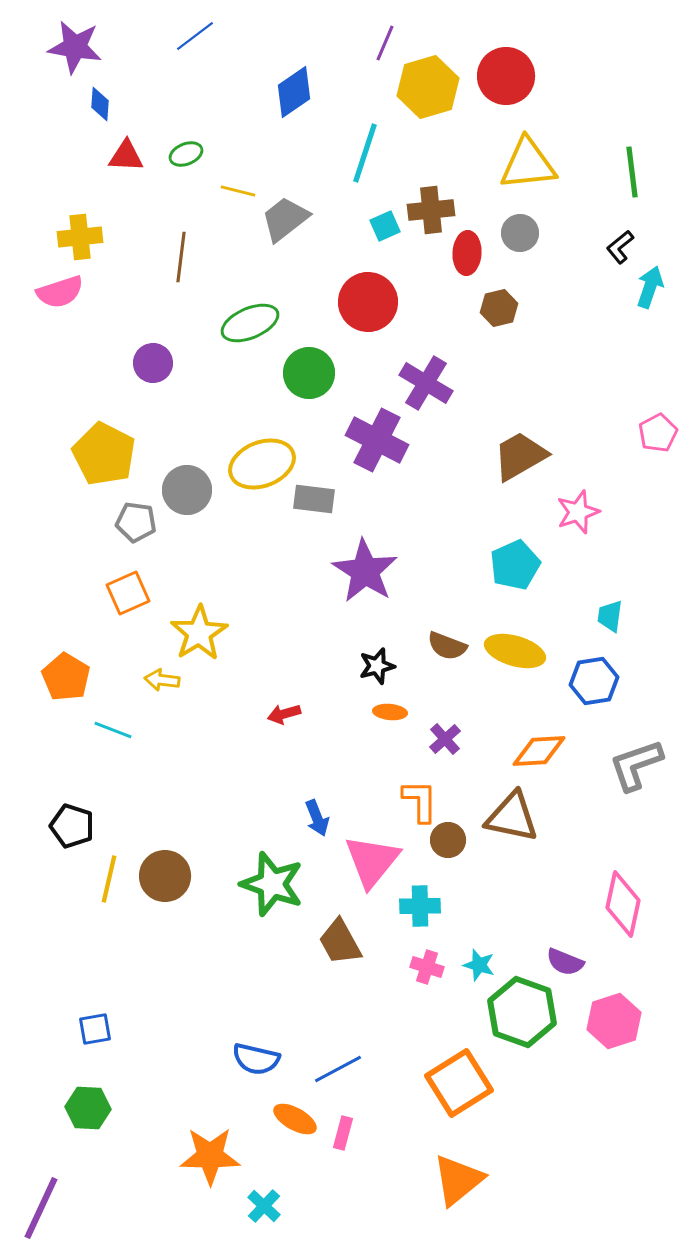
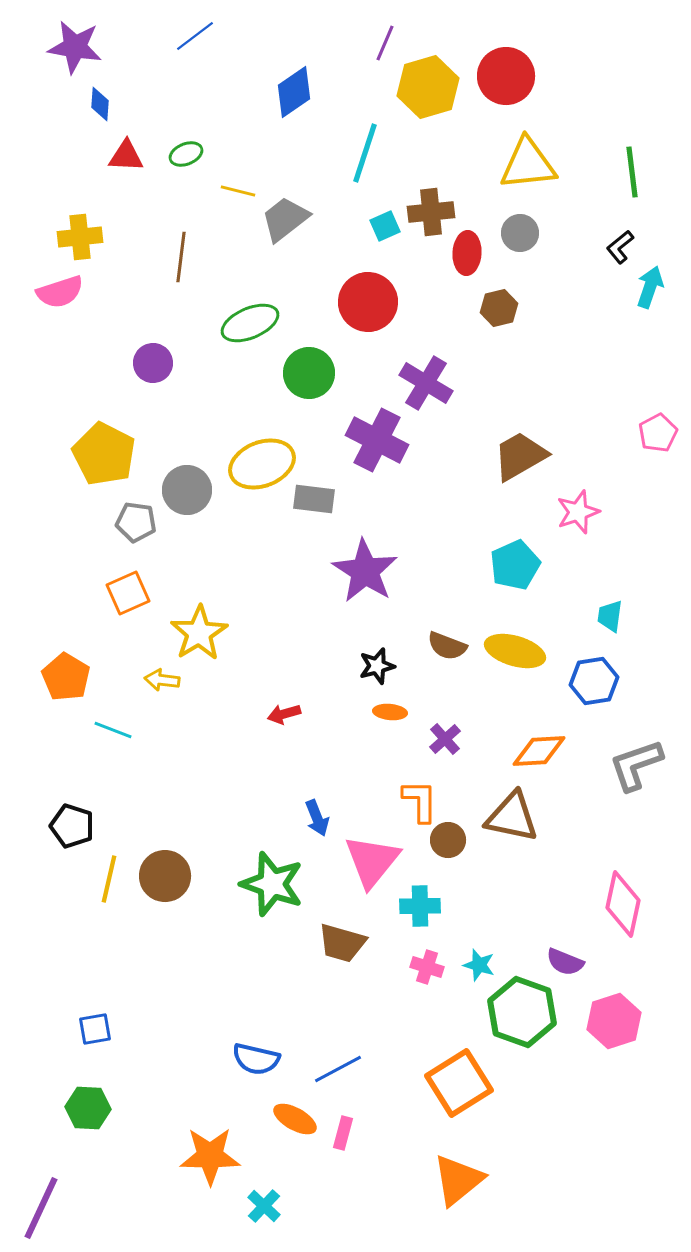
brown cross at (431, 210): moved 2 px down
brown trapezoid at (340, 942): moved 2 px right, 1 px down; rotated 45 degrees counterclockwise
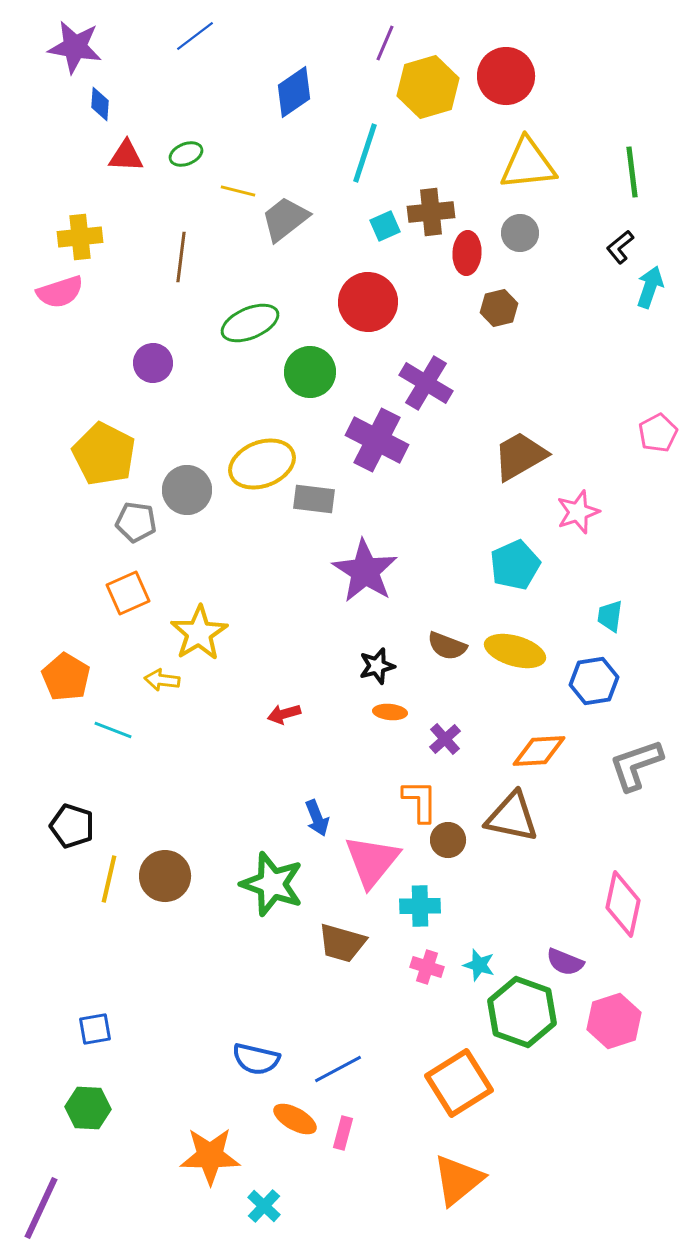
green circle at (309, 373): moved 1 px right, 1 px up
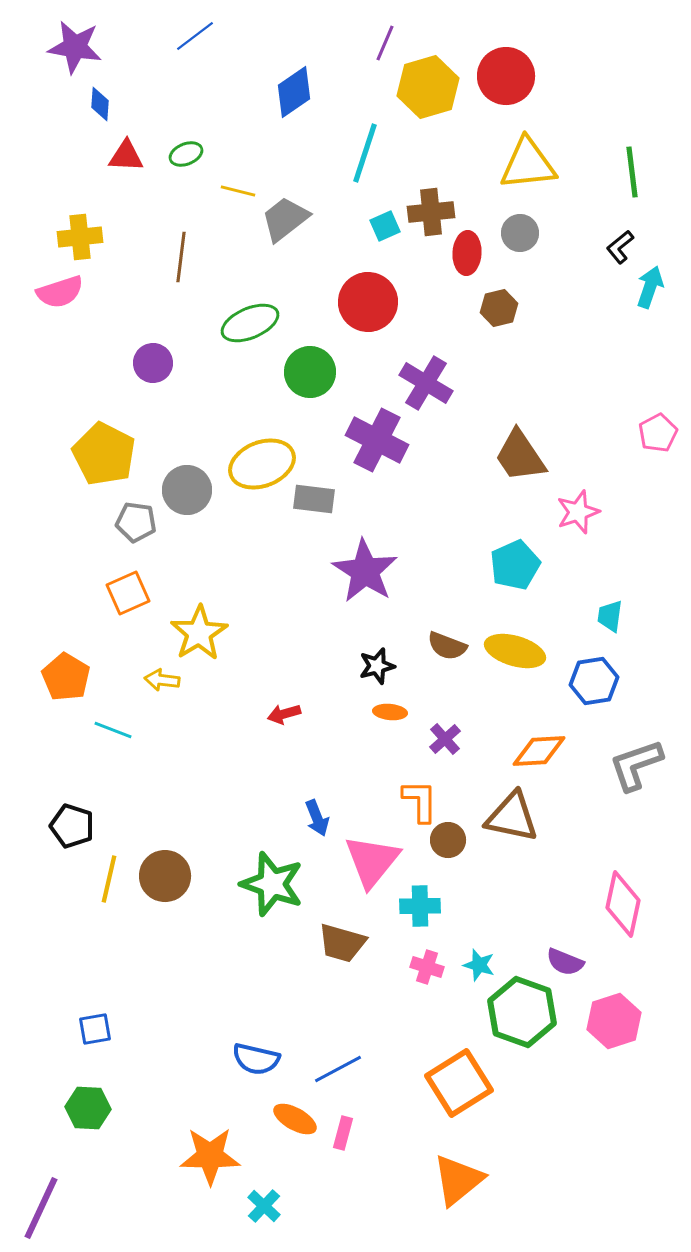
brown trapezoid at (520, 456): rotated 94 degrees counterclockwise
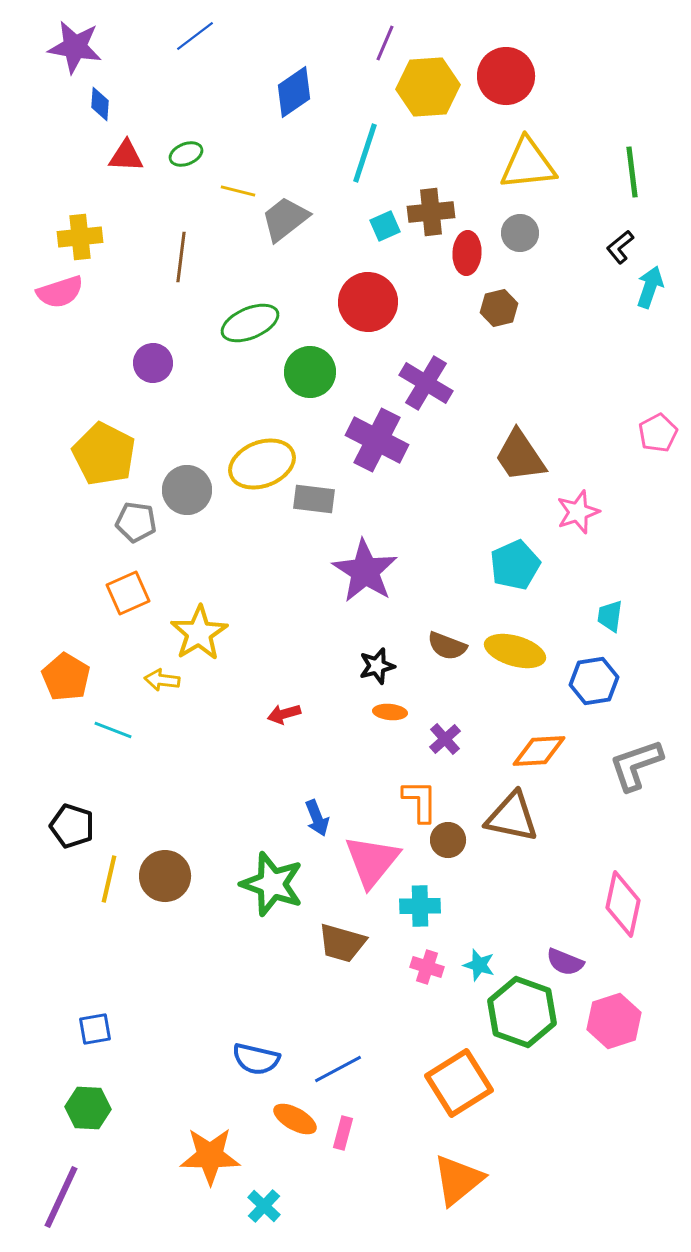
yellow hexagon at (428, 87): rotated 12 degrees clockwise
purple line at (41, 1208): moved 20 px right, 11 px up
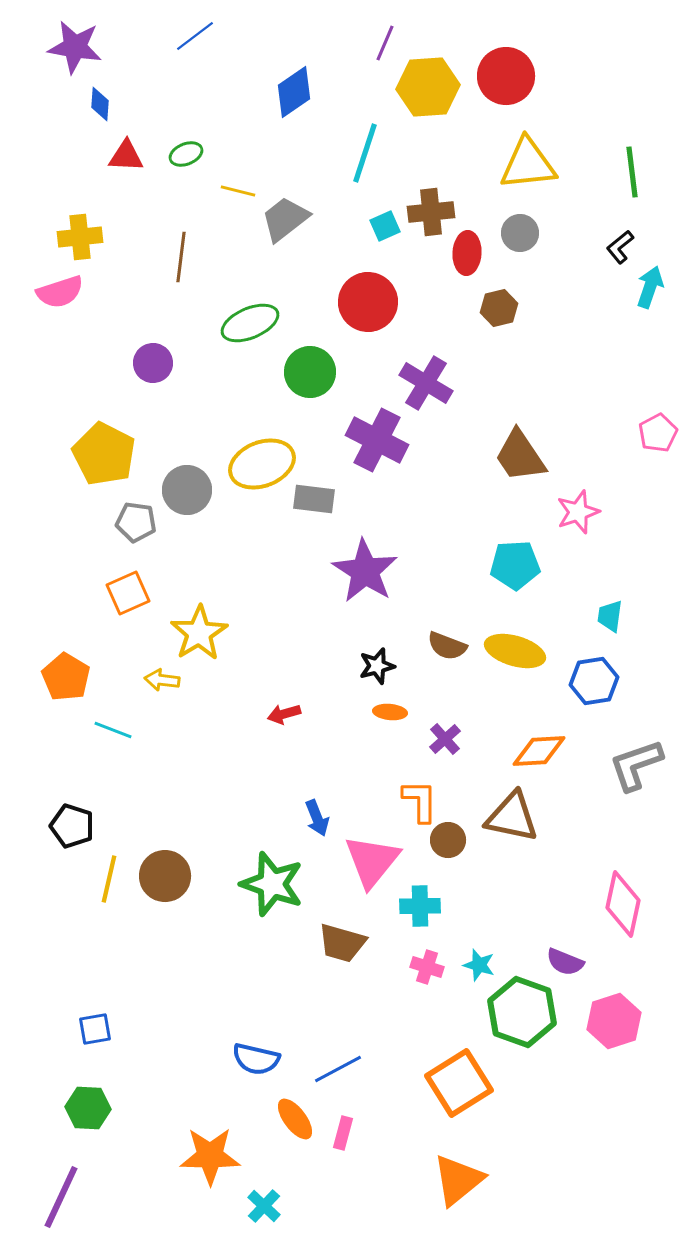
cyan pentagon at (515, 565): rotated 21 degrees clockwise
orange ellipse at (295, 1119): rotated 24 degrees clockwise
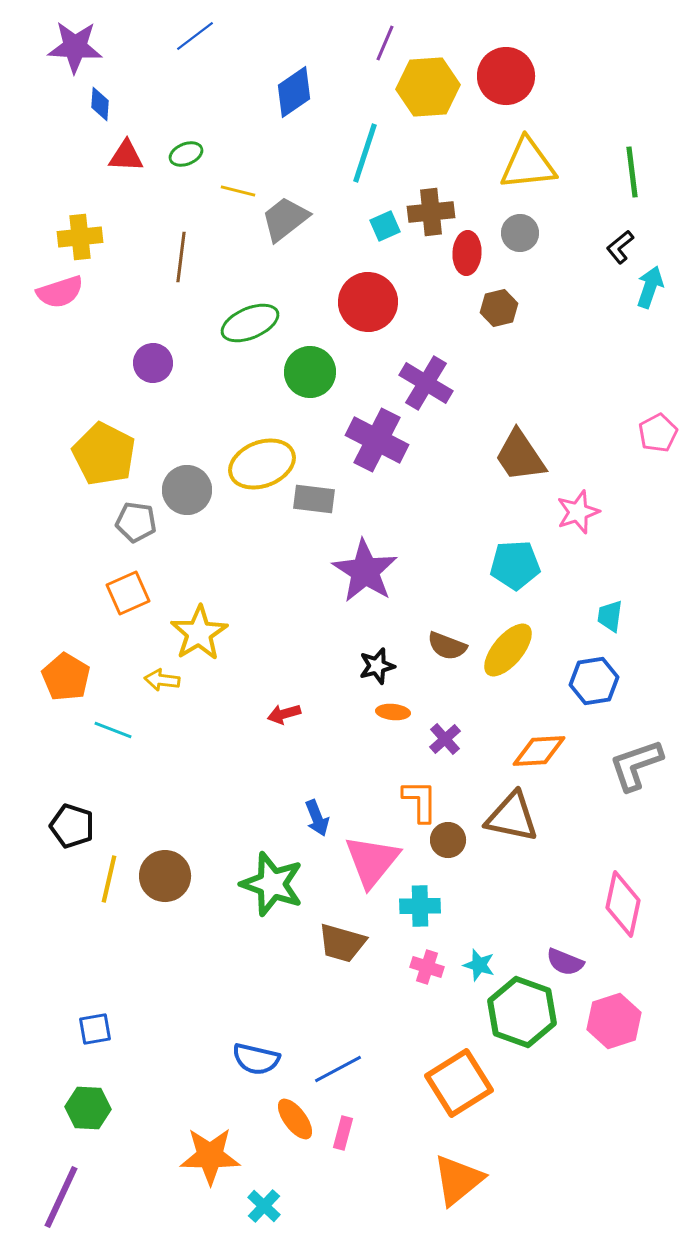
purple star at (75, 47): rotated 6 degrees counterclockwise
yellow ellipse at (515, 651): moved 7 px left, 1 px up; rotated 66 degrees counterclockwise
orange ellipse at (390, 712): moved 3 px right
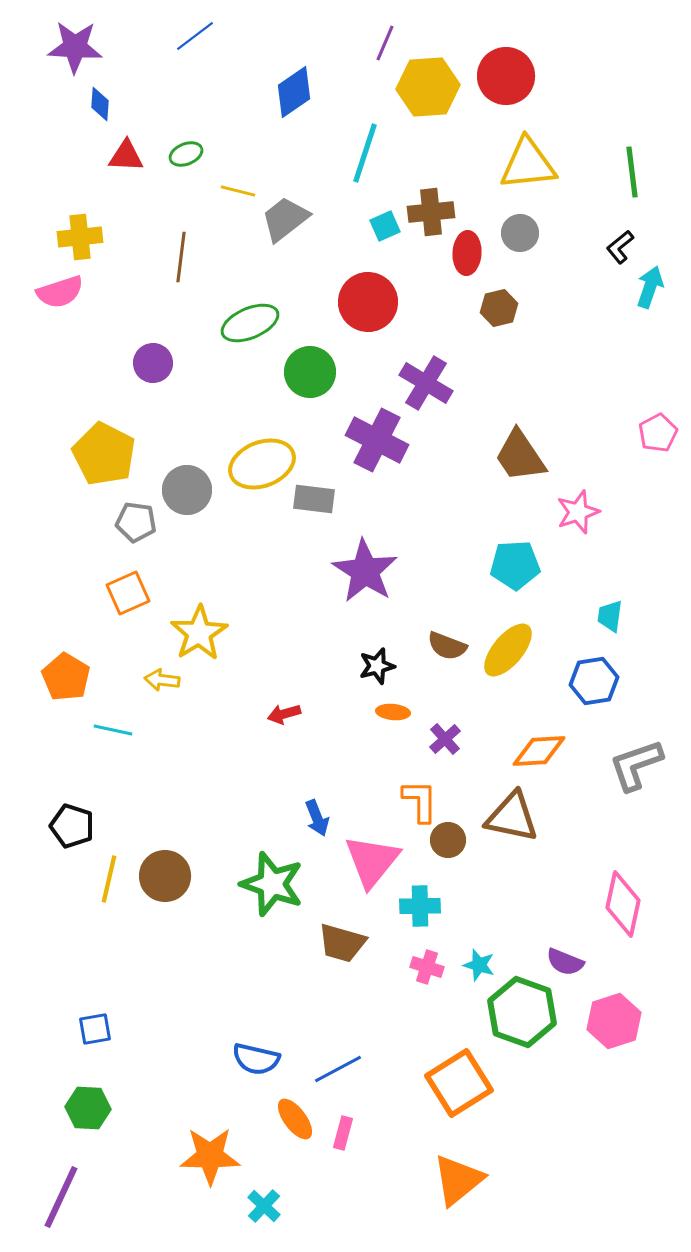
cyan line at (113, 730): rotated 9 degrees counterclockwise
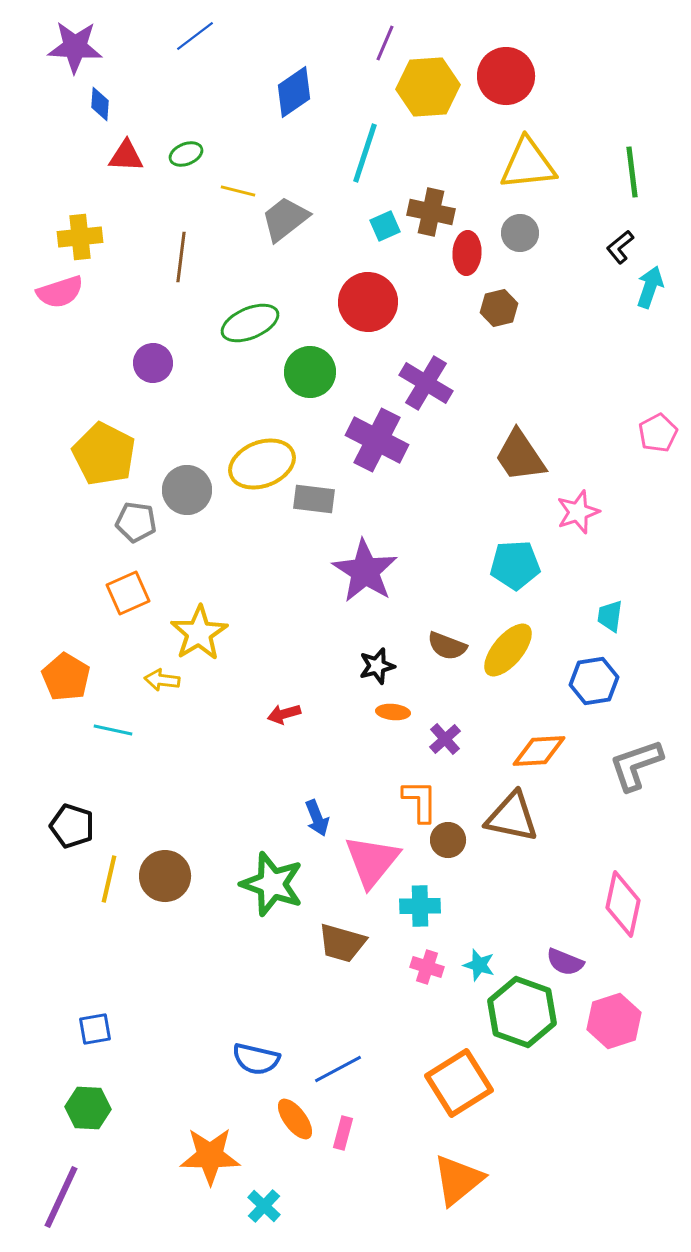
brown cross at (431, 212): rotated 18 degrees clockwise
